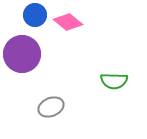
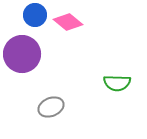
green semicircle: moved 3 px right, 2 px down
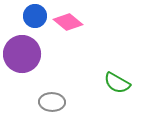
blue circle: moved 1 px down
green semicircle: rotated 28 degrees clockwise
gray ellipse: moved 1 px right, 5 px up; rotated 25 degrees clockwise
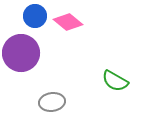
purple circle: moved 1 px left, 1 px up
green semicircle: moved 2 px left, 2 px up
gray ellipse: rotated 10 degrees counterclockwise
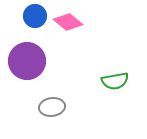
purple circle: moved 6 px right, 8 px down
green semicircle: rotated 40 degrees counterclockwise
gray ellipse: moved 5 px down
